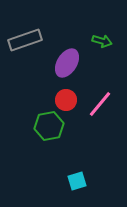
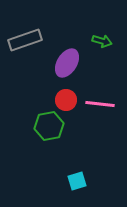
pink line: rotated 56 degrees clockwise
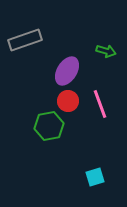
green arrow: moved 4 px right, 10 px down
purple ellipse: moved 8 px down
red circle: moved 2 px right, 1 px down
pink line: rotated 64 degrees clockwise
cyan square: moved 18 px right, 4 px up
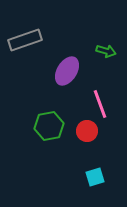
red circle: moved 19 px right, 30 px down
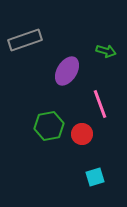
red circle: moved 5 px left, 3 px down
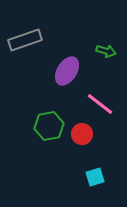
pink line: rotated 32 degrees counterclockwise
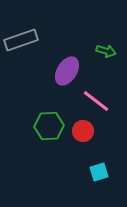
gray rectangle: moved 4 px left
pink line: moved 4 px left, 3 px up
green hexagon: rotated 8 degrees clockwise
red circle: moved 1 px right, 3 px up
cyan square: moved 4 px right, 5 px up
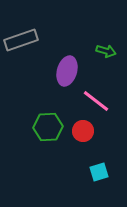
purple ellipse: rotated 16 degrees counterclockwise
green hexagon: moved 1 px left, 1 px down
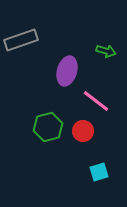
green hexagon: rotated 12 degrees counterclockwise
